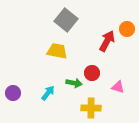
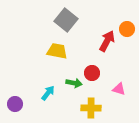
pink triangle: moved 1 px right, 2 px down
purple circle: moved 2 px right, 11 px down
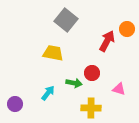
yellow trapezoid: moved 4 px left, 2 px down
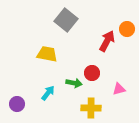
yellow trapezoid: moved 6 px left, 1 px down
pink triangle: rotated 32 degrees counterclockwise
purple circle: moved 2 px right
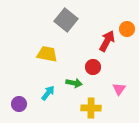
red circle: moved 1 px right, 6 px up
pink triangle: rotated 40 degrees counterclockwise
purple circle: moved 2 px right
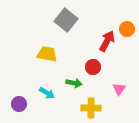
cyan arrow: moved 1 px left; rotated 84 degrees clockwise
